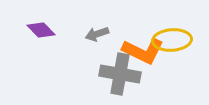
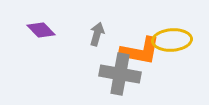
gray arrow: rotated 125 degrees clockwise
orange L-shape: moved 3 px left; rotated 15 degrees counterclockwise
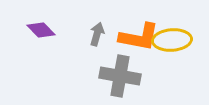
orange L-shape: moved 1 px left, 14 px up
gray cross: moved 2 px down
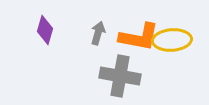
purple diamond: moved 4 px right; rotated 60 degrees clockwise
gray arrow: moved 1 px right, 1 px up
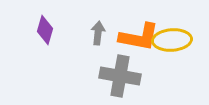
gray arrow: rotated 10 degrees counterclockwise
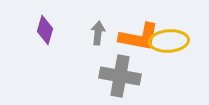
yellow ellipse: moved 3 px left, 1 px down
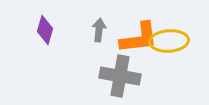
gray arrow: moved 1 px right, 3 px up
orange L-shape: moved 1 px down; rotated 18 degrees counterclockwise
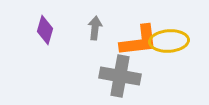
gray arrow: moved 4 px left, 2 px up
orange L-shape: moved 3 px down
